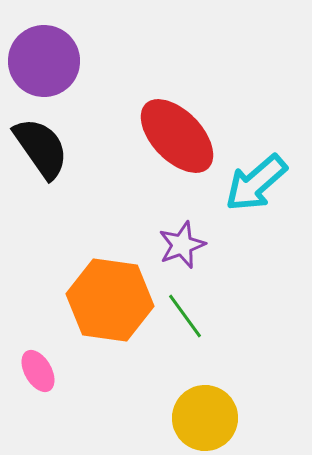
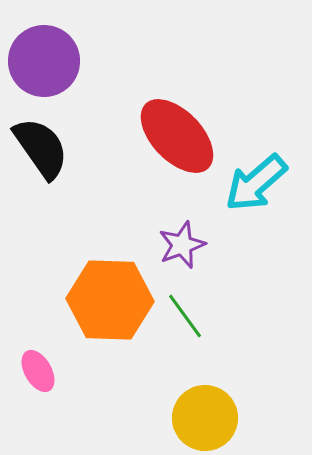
orange hexagon: rotated 6 degrees counterclockwise
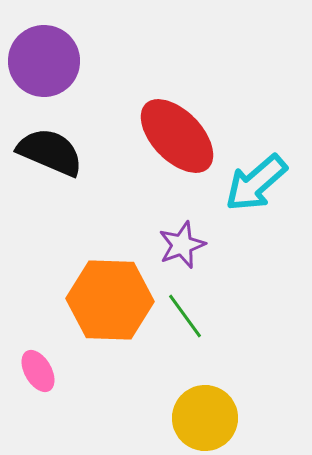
black semicircle: moved 9 px right, 4 px down; rotated 32 degrees counterclockwise
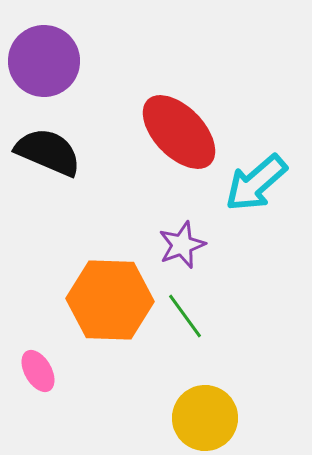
red ellipse: moved 2 px right, 4 px up
black semicircle: moved 2 px left
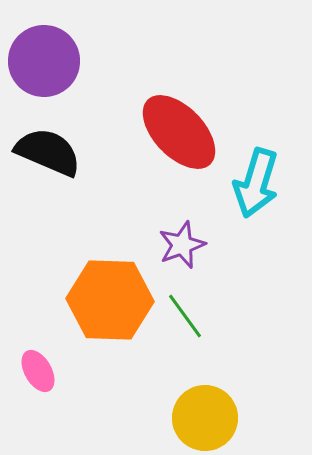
cyan arrow: rotated 32 degrees counterclockwise
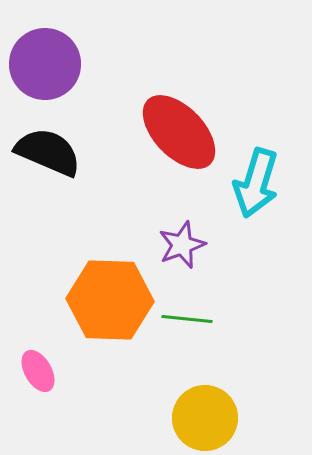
purple circle: moved 1 px right, 3 px down
green line: moved 2 px right, 3 px down; rotated 48 degrees counterclockwise
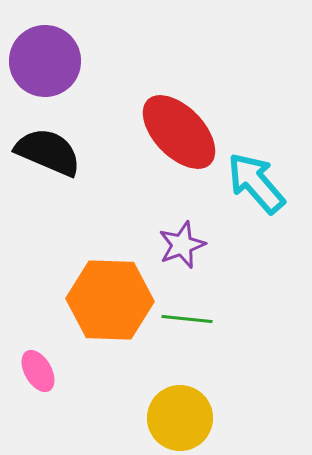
purple circle: moved 3 px up
cyan arrow: rotated 122 degrees clockwise
yellow circle: moved 25 px left
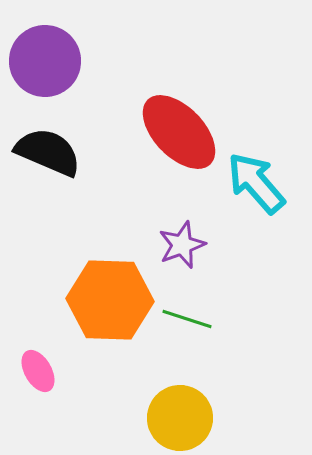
green line: rotated 12 degrees clockwise
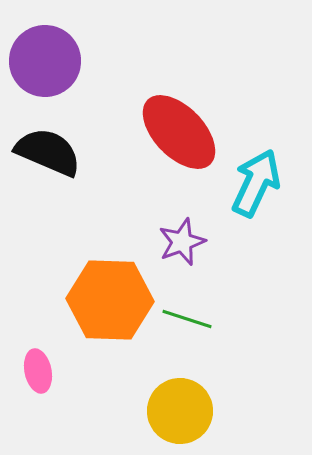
cyan arrow: rotated 66 degrees clockwise
purple star: moved 3 px up
pink ellipse: rotated 18 degrees clockwise
yellow circle: moved 7 px up
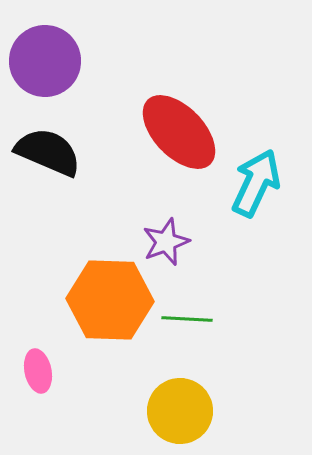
purple star: moved 16 px left
green line: rotated 15 degrees counterclockwise
